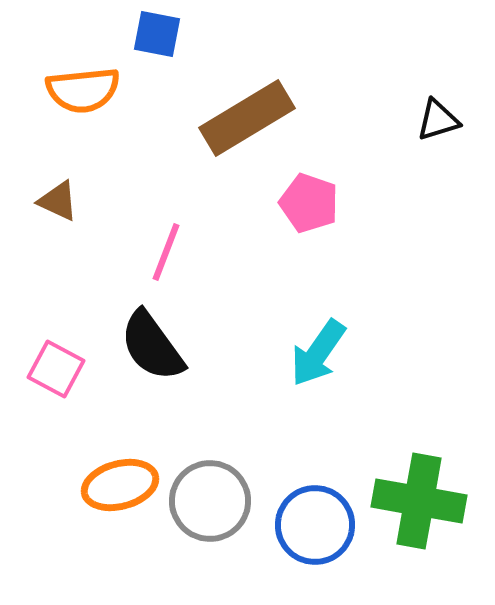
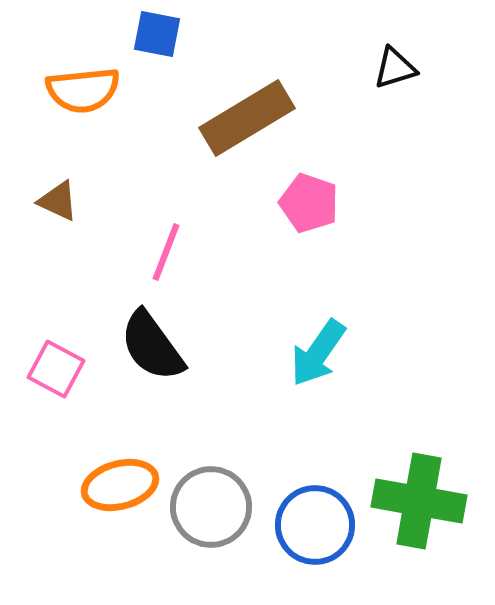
black triangle: moved 43 px left, 52 px up
gray circle: moved 1 px right, 6 px down
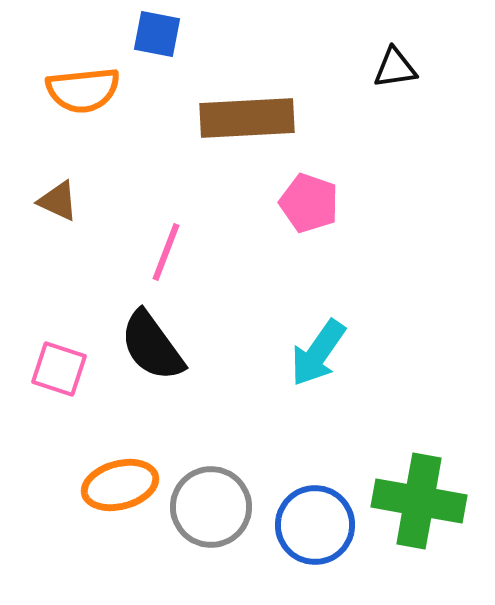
black triangle: rotated 9 degrees clockwise
brown rectangle: rotated 28 degrees clockwise
pink square: moved 3 px right; rotated 10 degrees counterclockwise
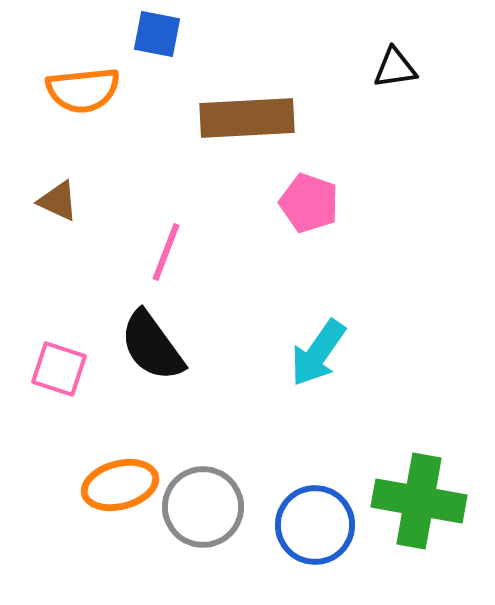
gray circle: moved 8 px left
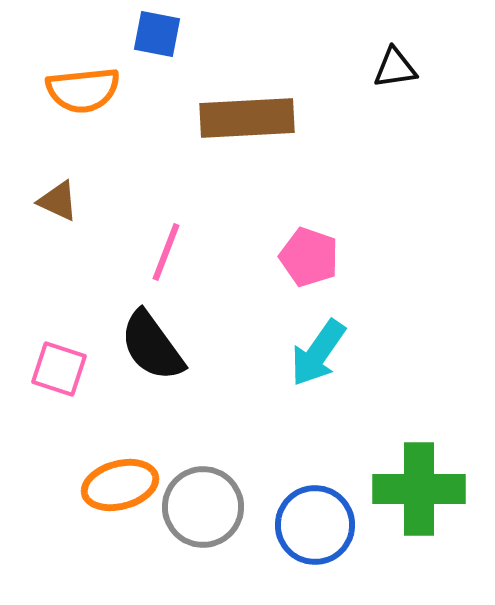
pink pentagon: moved 54 px down
green cross: moved 12 px up; rotated 10 degrees counterclockwise
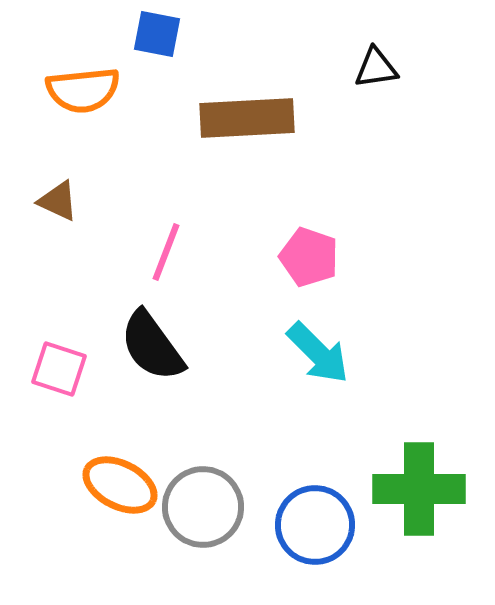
black triangle: moved 19 px left
cyan arrow: rotated 80 degrees counterclockwise
orange ellipse: rotated 42 degrees clockwise
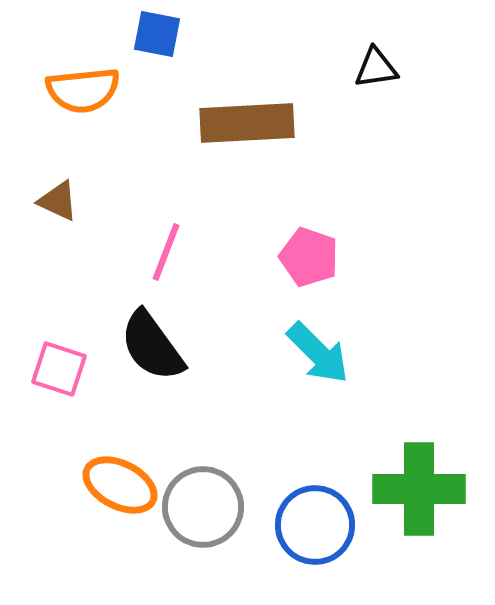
brown rectangle: moved 5 px down
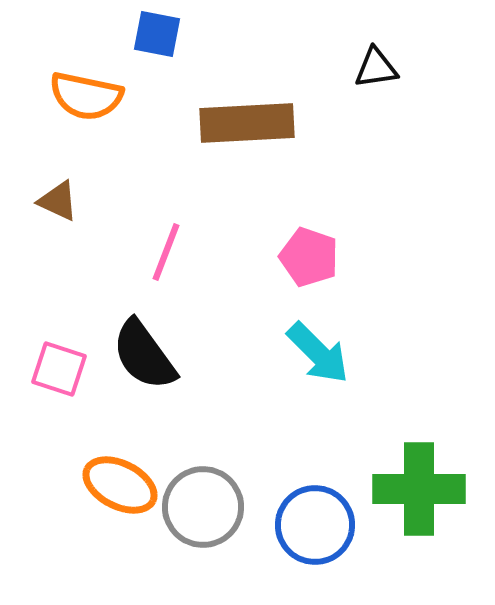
orange semicircle: moved 3 px right, 6 px down; rotated 18 degrees clockwise
black semicircle: moved 8 px left, 9 px down
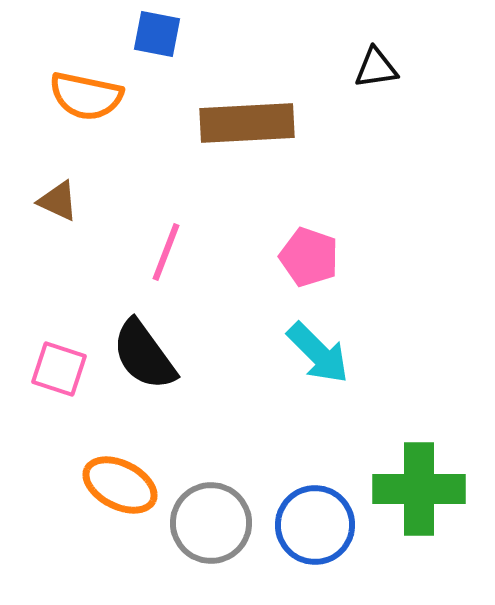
gray circle: moved 8 px right, 16 px down
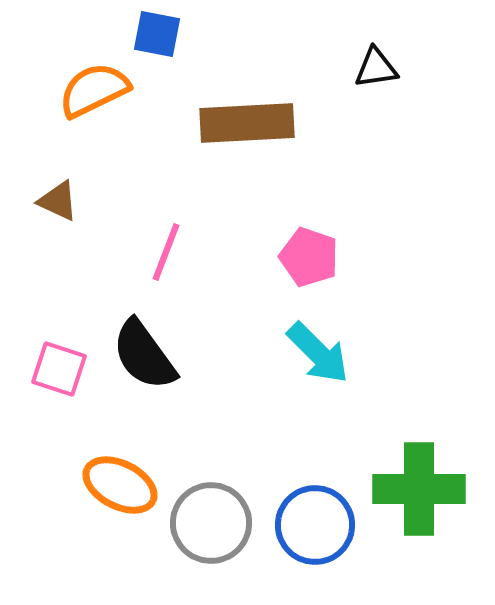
orange semicircle: moved 8 px right, 6 px up; rotated 142 degrees clockwise
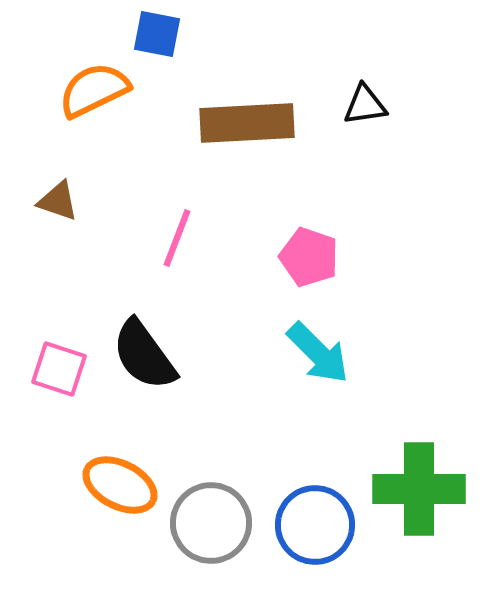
black triangle: moved 11 px left, 37 px down
brown triangle: rotated 6 degrees counterclockwise
pink line: moved 11 px right, 14 px up
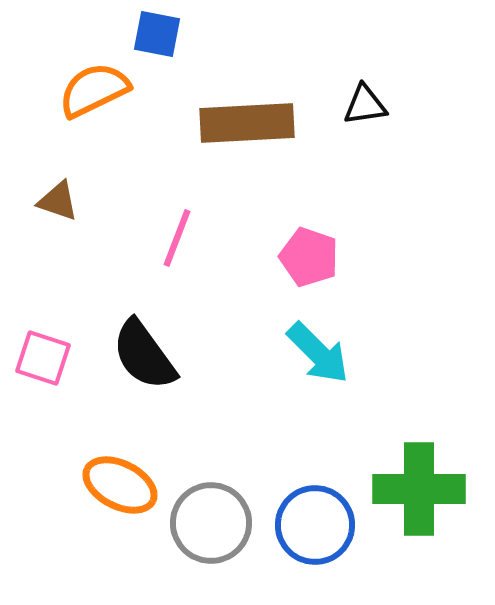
pink square: moved 16 px left, 11 px up
